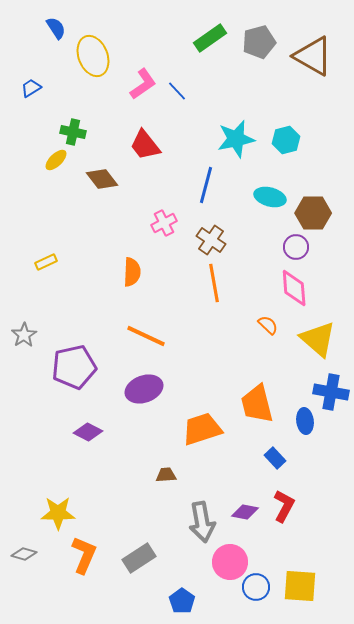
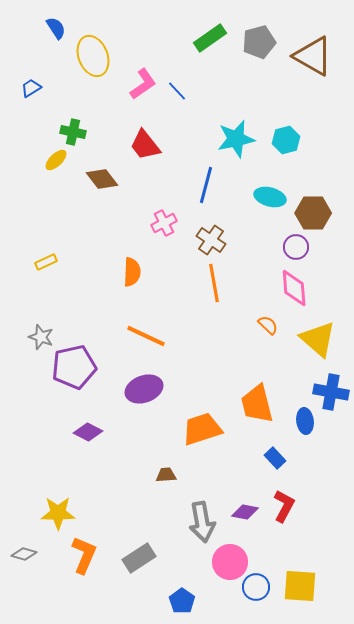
gray star at (24, 335): moved 17 px right, 2 px down; rotated 20 degrees counterclockwise
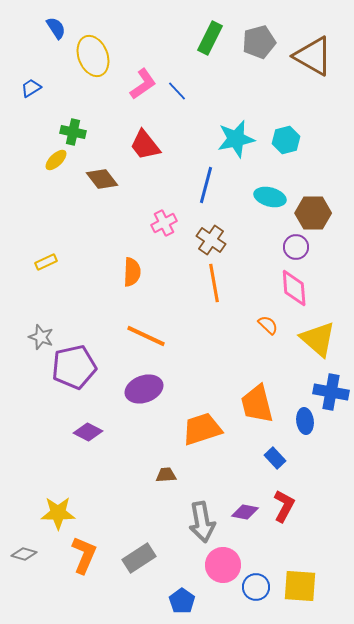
green rectangle at (210, 38): rotated 28 degrees counterclockwise
pink circle at (230, 562): moved 7 px left, 3 px down
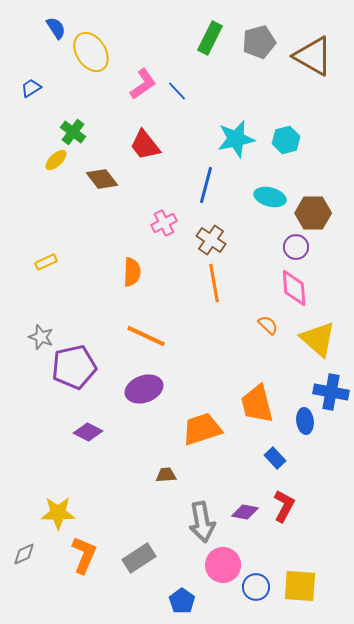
yellow ellipse at (93, 56): moved 2 px left, 4 px up; rotated 12 degrees counterclockwise
green cross at (73, 132): rotated 25 degrees clockwise
gray diamond at (24, 554): rotated 40 degrees counterclockwise
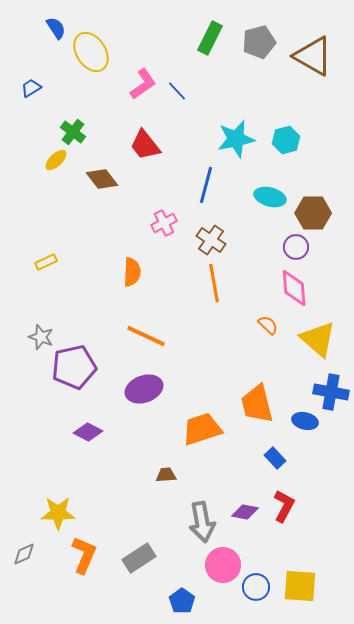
blue ellipse at (305, 421): rotated 70 degrees counterclockwise
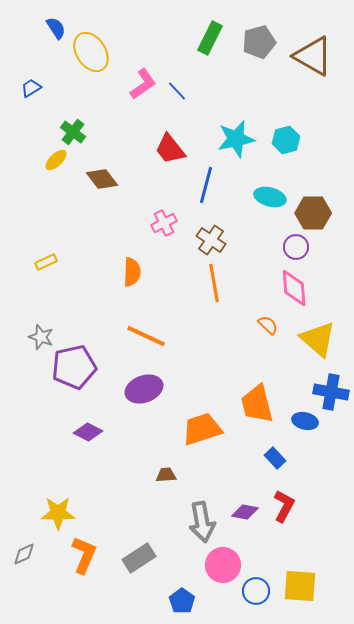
red trapezoid at (145, 145): moved 25 px right, 4 px down
blue circle at (256, 587): moved 4 px down
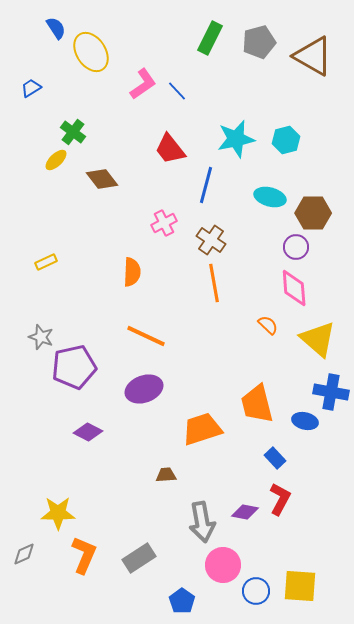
red L-shape at (284, 506): moved 4 px left, 7 px up
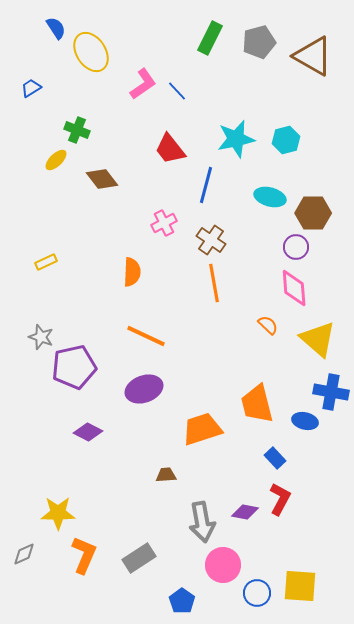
green cross at (73, 132): moved 4 px right, 2 px up; rotated 15 degrees counterclockwise
blue circle at (256, 591): moved 1 px right, 2 px down
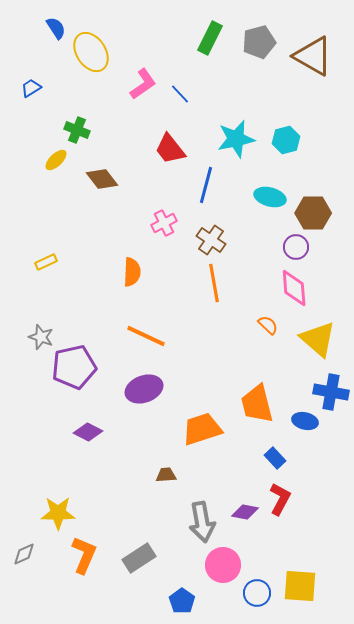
blue line at (177, 91): moved 3 px right, 3 px down
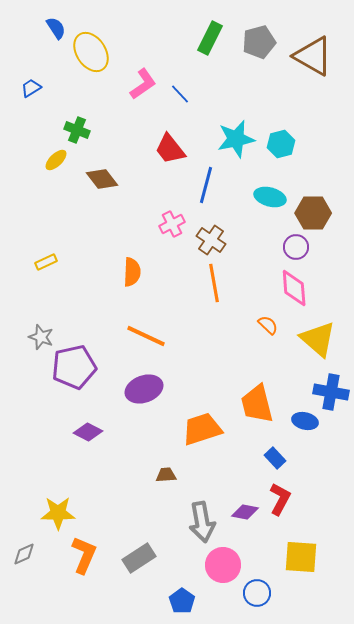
cyan hexagon at (286, 140): moved 5 px left, 4 px down
pink cross at (164, 223): moved 8 px right, 1 px down
yellow square at (300, 586): moved 1 px right, 29 px up
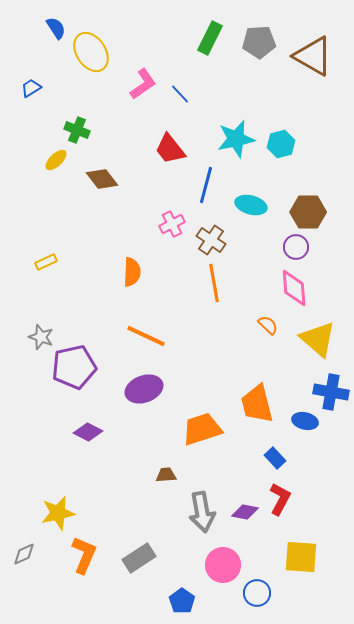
gray pentagon at (259, 42): rotated 12 degrees clockwise
cyan ellipse at (270, 197): moved 19 px left, 8 px down
brown hexagon at (313, 213): moved 5 px left, 1 px up
yellow star at (58, 513): rotated 12 degrees counterclockwise
gray arrow at (202, 522): moved 10 px up
